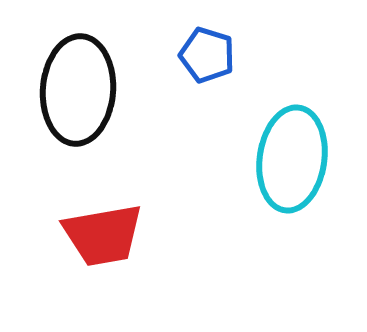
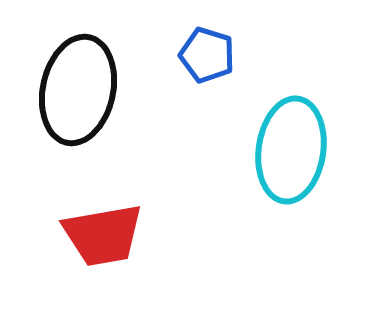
black ellipse: rotated 8 degrees clockwise
cyan ellipse: moved 1 px left, 9 px up
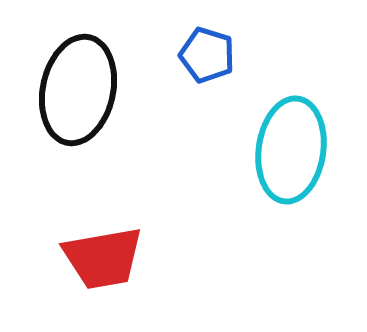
red trapezoid: moved 23 px down
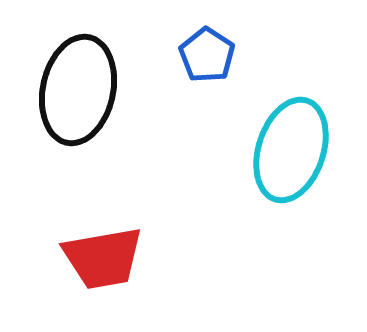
blue pentagon: rotated 16 degrees clockwise
cyan ellipse: rotated 10 degrees clockwise
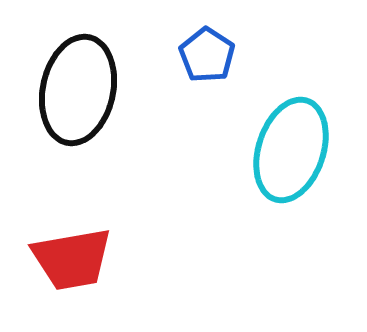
red trapezoid: moved 31 px left, 1 px down
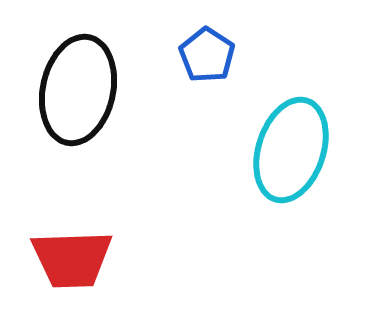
red trapezoid: rotated 8 degrees clockwise
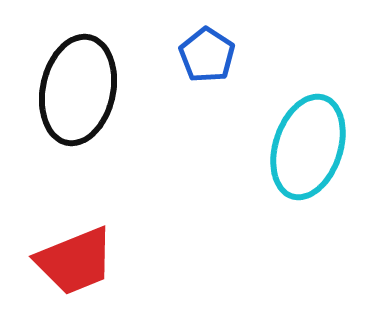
cyan ellipse: moved 17 px right, 3 px up
red trapezoid: moved 3 px right, 2 px down; rotated 20 degrees counterclockwise
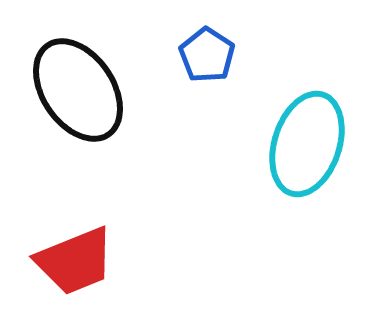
black ellipse: rotated 46 degrees counterclockwise
cyan ellipse: moved 1 px left, 3 px up
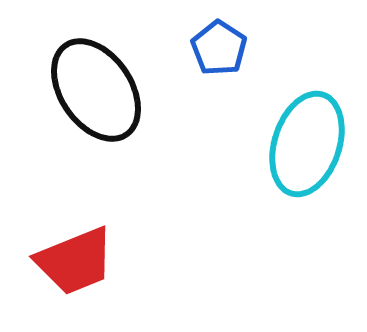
blue pentagon: moved 12 px right, 7 px up
black ellipse: moved 18 px right
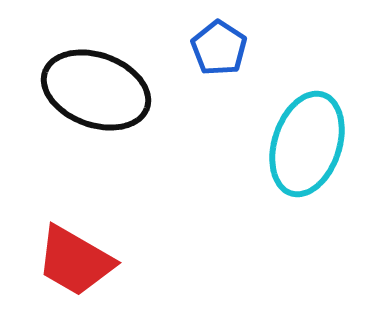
black ellipse: rotated 36 degrees counterclockwise
red trapezoid: rotated 52 degrees clockwise
